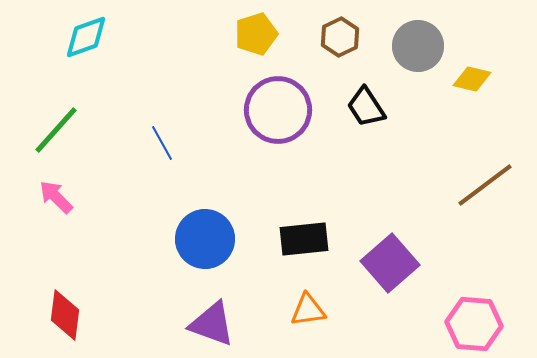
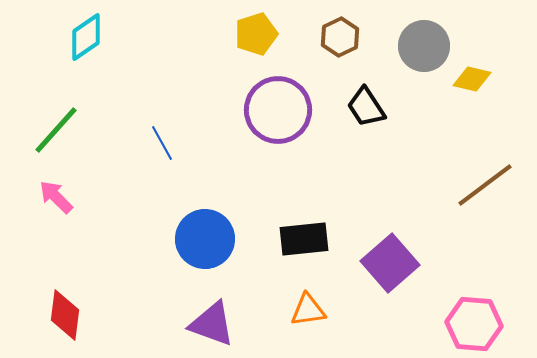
cyan diamond: rotated 15 degrees counterclockwise
gray circle: moved 6 px right
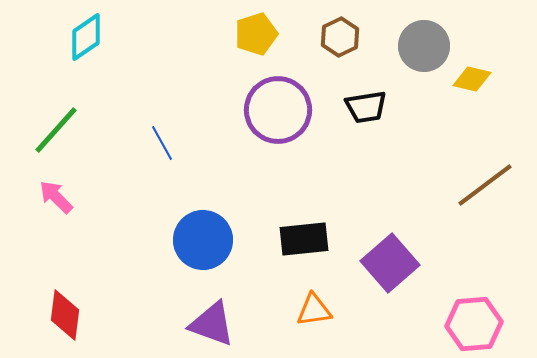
black trapezoid: rotated 66 degrees counterclockwise
blue circle: moved 2 px left, 1 px down
orange triangle: moved 6 px right
pink hexagon: rotated 10 degrees counterclockwise
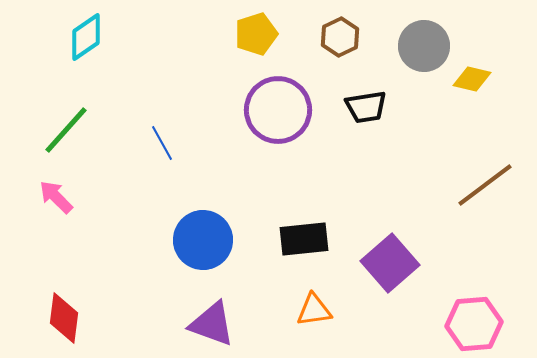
green line: moved 10 px right
red diamond: moved 1 px left, 3 px down
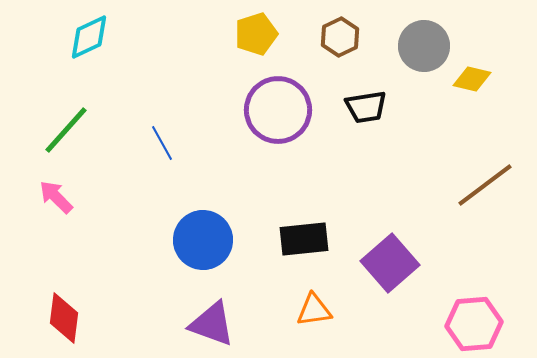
cyan diamond: moved 3 px right; rotated 9 degrees clockwise
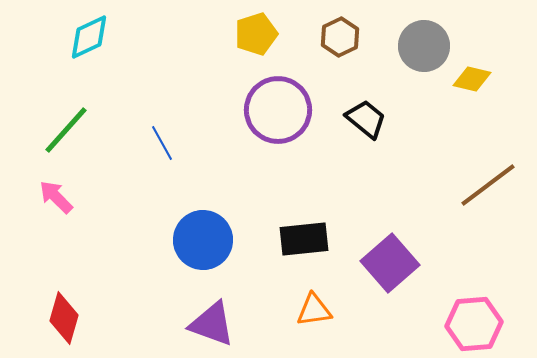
black trapezoid: moved 12 px down; rotated 132 degrees counterclockwise
brown line: moved 3 px right
red diamond: rotated 9 degrees clockwise
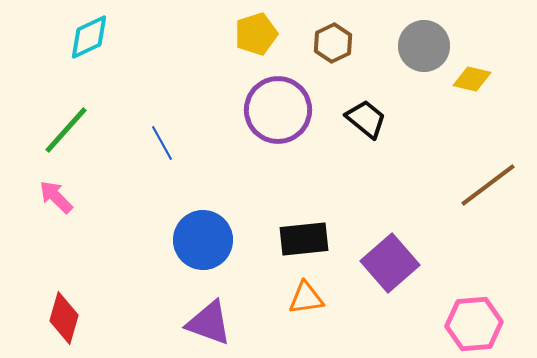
brown hexagon: moved 7 px left, 6 px down
orange triangle: moved 8 px left, 12 px up
purple triangle: moved 3 px left, 1 px up
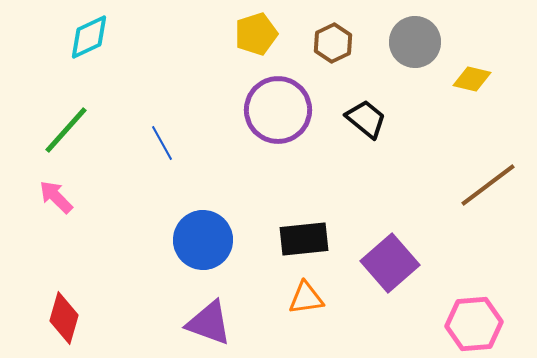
gray circle: moved 9 px left, 4 px up
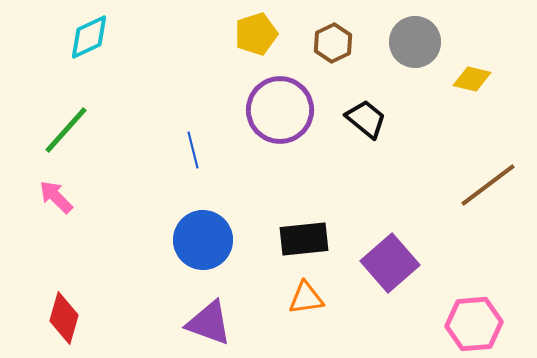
purple circle: moved 2 px right
blue line: moved 31 px right, 7 px down; rotated 15 degrees clockwise
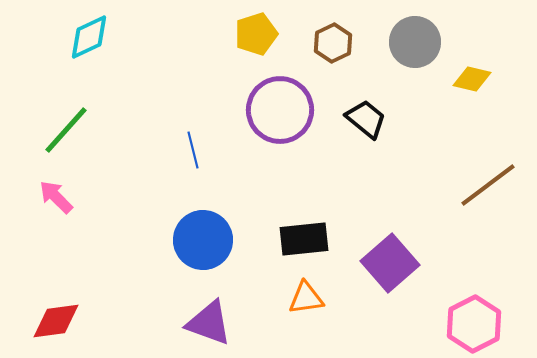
red diamond: moved 8 px left, 3 px down; rotated 66 degrees clockwise
pink hexagon: rotated 22 degrees counterclockwise
